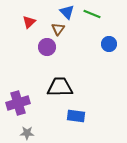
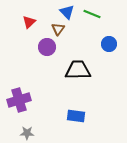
black trapezoid: moved 18 px right, 17 px up
purple cross: moved 1 px right, 3 px up
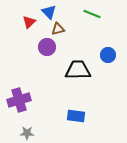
blue triangle: moved 18 px left
brown triangle: rotated 40 degrees clockwise
blue circle: moved 1 px left, 11 px down
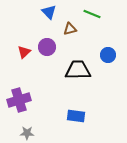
red triangle: moved 5 px left, 30 px down
brown triangle: moved 12 px right
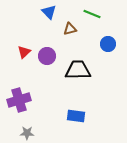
purple circle: moved 9 px down
blue circle: moved 11 px up
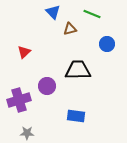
blue triangle: moved 4 px right
blue circle: moved 1 px left
purple circle: moved 30 px down
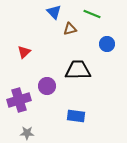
blue triangle: moved 1 px right
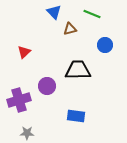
blue circle: moved 2 px left, 1 px down
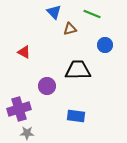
red triangle: rotated 48 degrees counterclockwise
purple cross: moved 9 px down
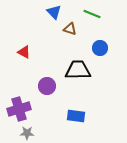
brown triangle: rotated 32 degrees clockwise
blue circle: moved 5 px left, 3 px down
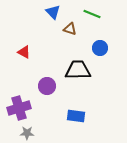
blue triangle: moved 1 px left
purple cross: moved 1 px up
